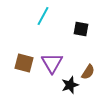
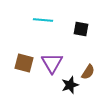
cyan line: moved 4 px down; rotated 66 degrees clockwise
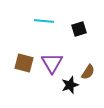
cyan line: moved 1 px right, 1 px down
black square: moved 2 px left; rotated 28 degrees counterclockwise
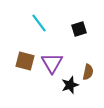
cyan line: moved 5 px left, 2 px down; rotated 48 degrees clockwise
brown square: moved 1 px right, 2 px up
brown semicircle: rotated 21 degrees counterclockwise
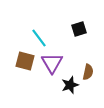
cyan line: moved 15 px down
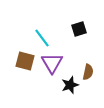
cyan line: moved 3 px right
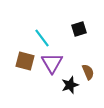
brown semicircle: rotated 35 degrees counterclockwise
